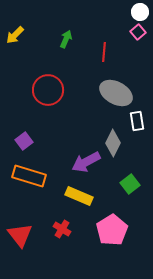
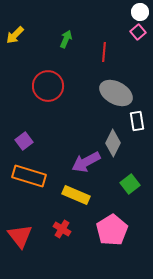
red circle: moved 4 px up
yellow rectangle: moved 3 px left, 1 px up
red triangle: moved 1 px down
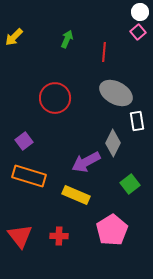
yellow arrow: moved 1 px left, 2 px down
green arrow: moved 1 px right
red circle: moved 7 px right, 12 px down
red cross: moved 3 px left, 7 px down; rotated 30 degrees counterclockwise
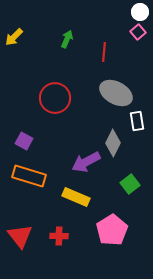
purple square: rotated 24 degrees counterclockwise
yellow rectangle: moved 2 px down
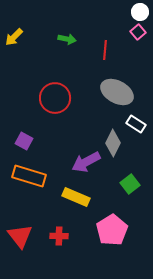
green arrow: rotated 78 degrees clockwise
red line: moved 1 px right, 2 px up
gray ellipse: moved 1 px right, 1 px up
white rectangle: moved 1 px left, 3 px down; rotated 48 degrees counterclockwise
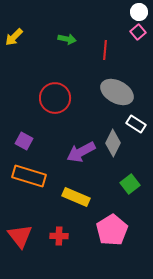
white circle: moved 1 px left
purple arrow: moved 5 px left, 10 px up
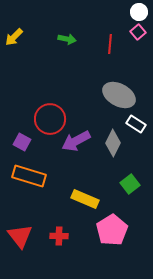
red line: moved 5 px right, 6 px up
gray ellipse: moved 2 px right, 3 px down
red circle: moved 5 px left, 21 px down
purple square: moved 2 px left, 1 px down
purple arrow: moved 5 px left, 11 px up
yellow rectangle: moved 9 px right, 2 px down
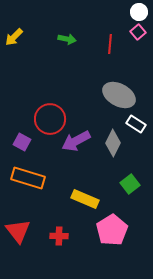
orange rectangle: moved 1 px left, 2 px down
red triangle: moved 2 px left, 5 px up
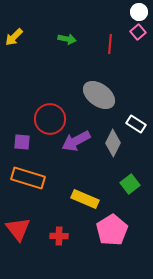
gray ellipse: moved 20 px left; rotated 8 degrees clockwise
purple square: rotated 24 degrees counterclockwise
red triangle: moved 2 px up
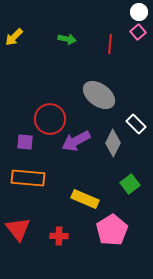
white rectangle: rotated 12 degrees clockwise
purple square: moved 3 px right
orange rectangle: rotated 12 degrees counterclockwise
